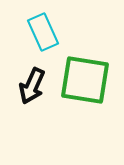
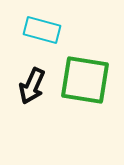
cyan rectangle: moved 1 px left, 2 px up; rotated 51 degrees counterclockwise
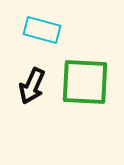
green square: moved 2 px down; rotated 6 degrees counterclockwise
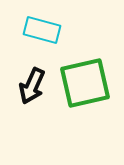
green square: moved 1 px down; rotated 16 degrees counterclockwise
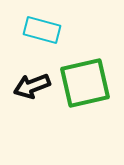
black arrow: rotated 45 degrees clockwise
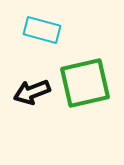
black arrow: moved 6 px down
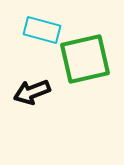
green square: moved 24 px up
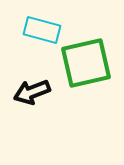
green square: moved 1 px right, 4 px down
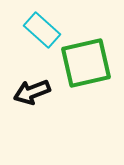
cyan rectangle: rotated 27 degrees clockwise
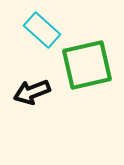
green square: moved 1 px right, 2 px down
